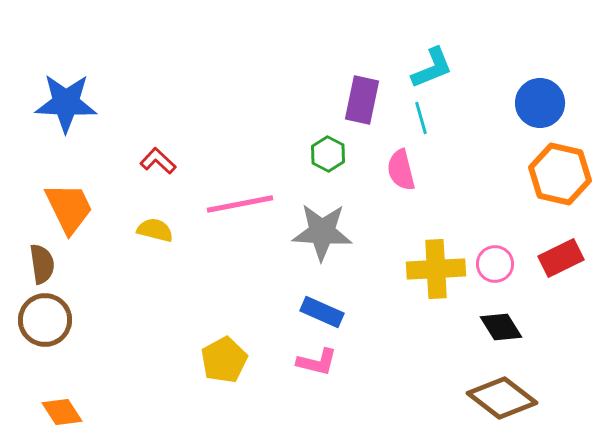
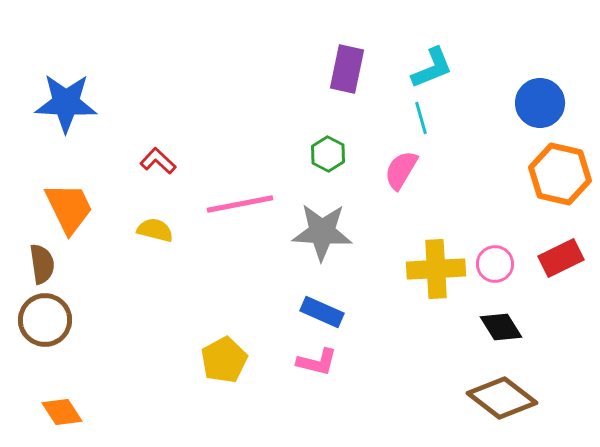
purple rectangle: moved 15 px left, 31 px up
pink semicircle: rotated 45 degrees clockwise
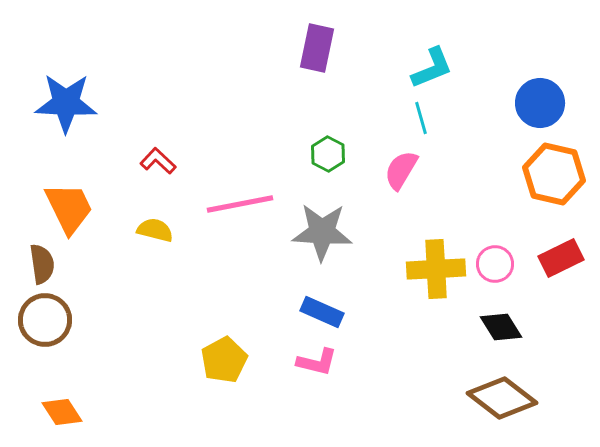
purple rectangle: moved 30 px left, 21 px up
orange hexagon: moved 6 px left
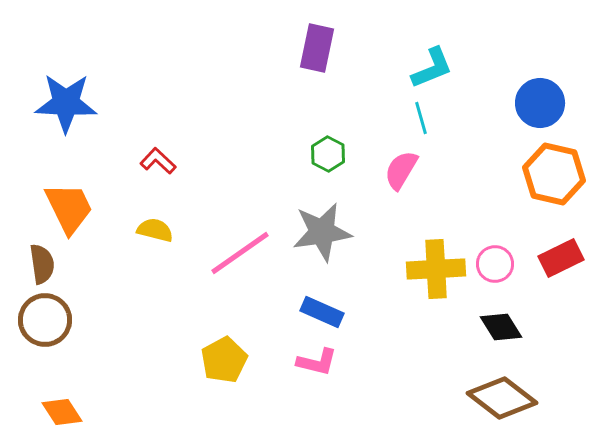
pink line: moved 49 px down; rotated 24 degrees counterclockwise
gray star: rotated 12 degrees counterclockwise
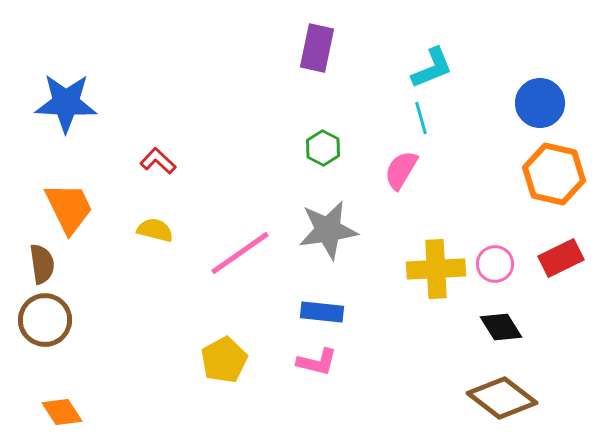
green hexagon: moved 5 px left, 6 px up
gray star: moved 6 px right, 2 px up
blue rectangle: rotated 18 degrees counterclockwise
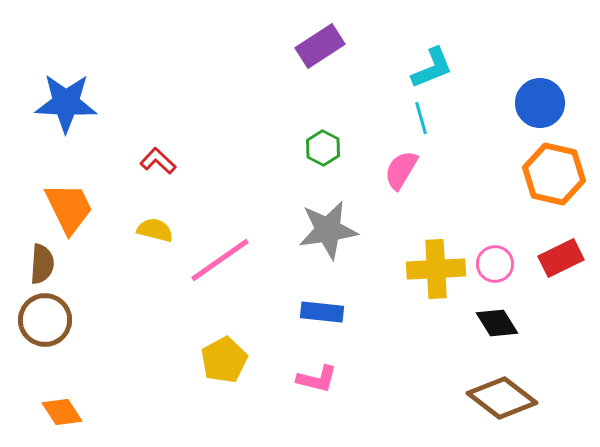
purple rectangle: moved 3 px right, 2 px up; rotated 45 degrees clockwise
pink line: moved 20 px left, 7 px down
brown semicircle: rotated 12 degrees clockwise
black diamond: moved 4 px left, 4 px up
pink L-shape: moved 17 px down
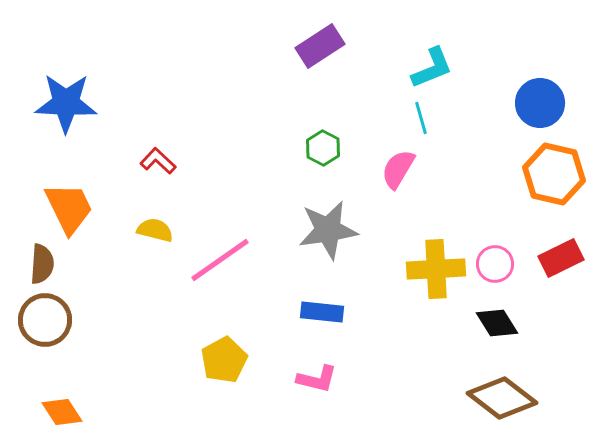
pink semicircle: moved 3 px left, 1 px up
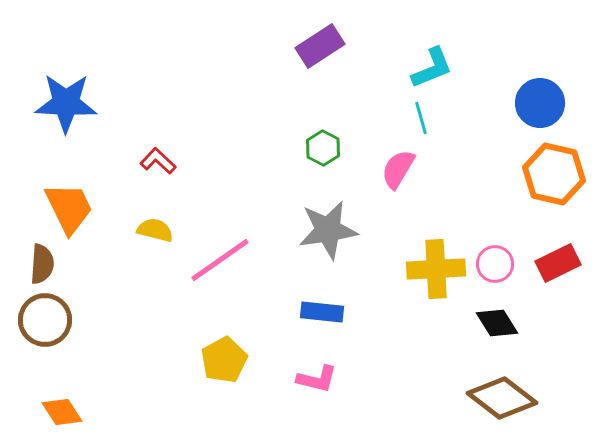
red rectangle: moved 3 px left, 5 px down
